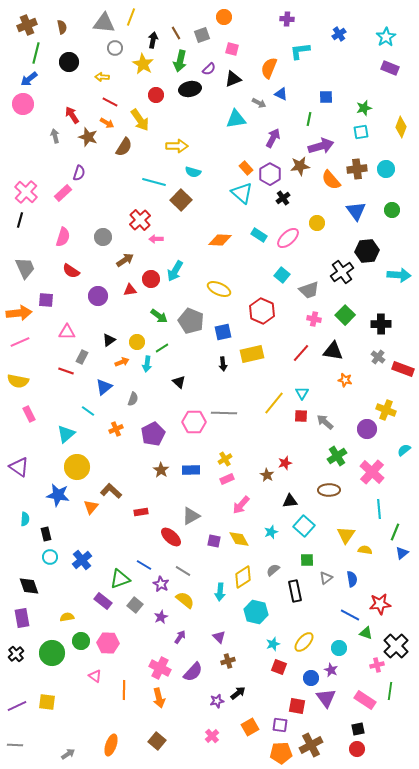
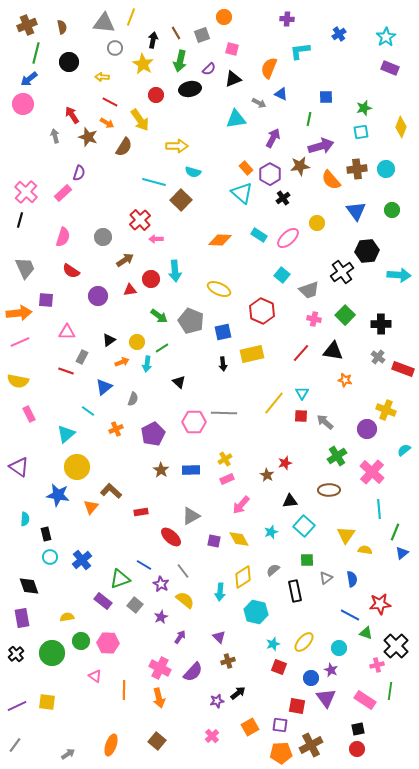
cyan arrow at (175, 271): rotated 35 degrees counterclockwise
gray line at (183, 571): rotated 21 degrees clockwise
gray line at (15, 745): rotated 56 degrees counterclockwise
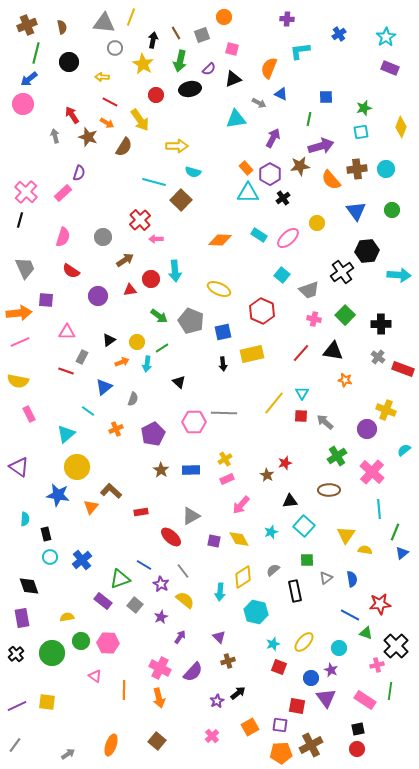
cyan triangle at (242, 193): moved 6 px right; rotated 40 degrees counterclockwise
purple star at (217, 701): rotated 16 degrees counterclockwise
